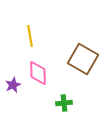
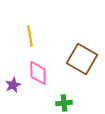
brown square: moved 1 px left
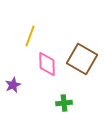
yellow line: rotated 30 degrees clockwise
pink diamond: moved 9 px right, 9 px up
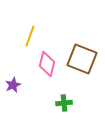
brown square: rotated 8 degrees counterclockwise
pink diamond: rotated 15 degrees clockwise
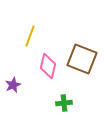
pink diamond: moved 1 px right, 2 px down
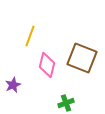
brown square: moved 1 px up
pink diamond: moved 1 px left, 1 px up
green cross: moved 2 px right; rotated 14 degrees counterclockwise
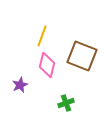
yellow line: moved 12 px right
brown square: moved 2 px up
purple star: moved 7 px right
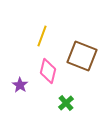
pink diamond: moved 1 px right, 6 px down
purple star: rotated 14 degrees counterclockwise
green cross: rotated 21 degrees counterclockwise
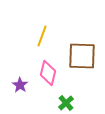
brown square: rotated 20 degrees counterclockwise
pink diamond: moved 2 px down
